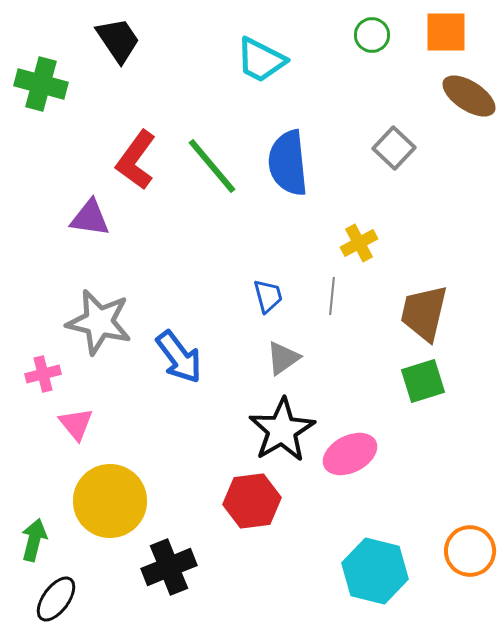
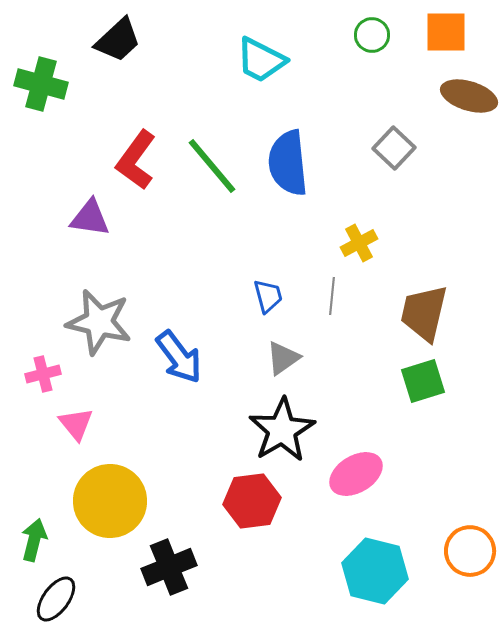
black trapezoid: rotated 81 degrees clockwise
brown ellipse: rotated 16 degrees counterclockwise
pink ellipse: moved 6 px right, 20 px down; rotated 4 degrees counterclockwise
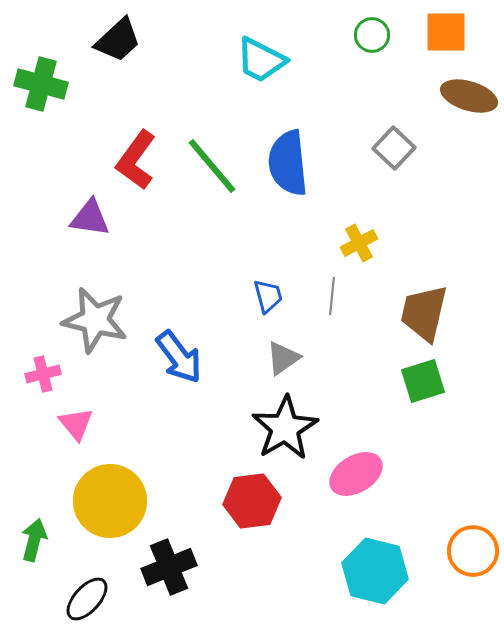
gray star: moved 4 px left, 2 px up
black star: moved 3 px right, 2 px up
orange circle: moved 3 px right
black ellipse: moved 31 px right; rotated 6 degrees clockwise
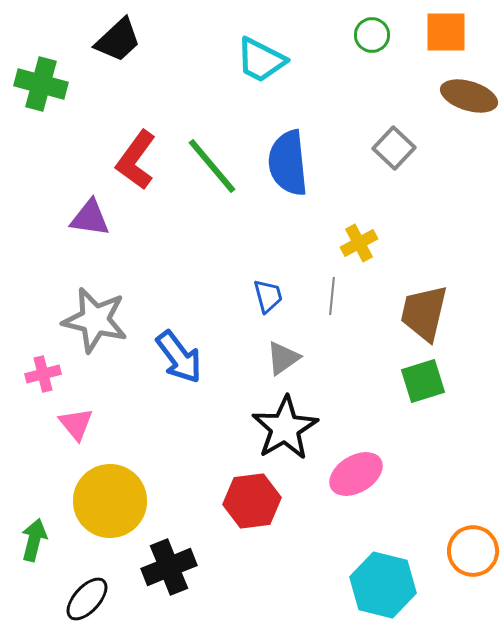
cyan hexagon: moved 8 px right, 14 px down
